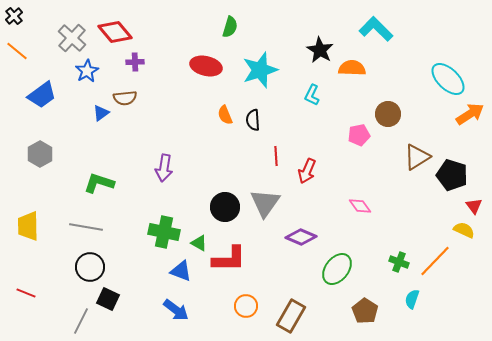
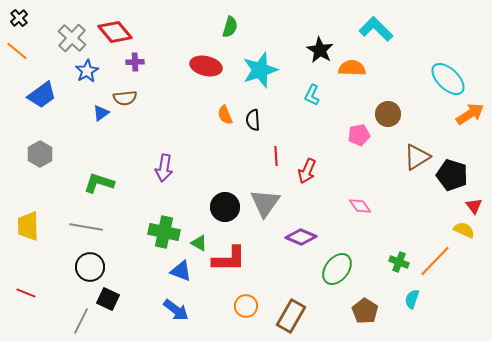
black cross at (14, 16): moved 5 px right, 2 px down
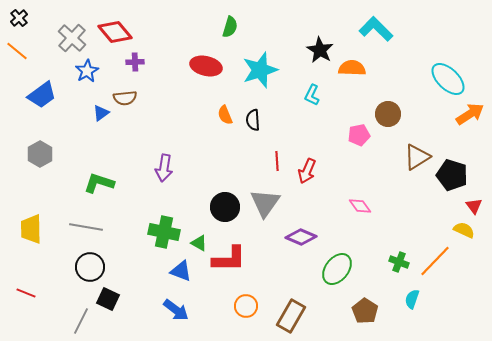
red line at (276, 156): moved 1 px right, 5 px down
yellow trapezoid at (28, 226): moved 3 px right, 3 px down
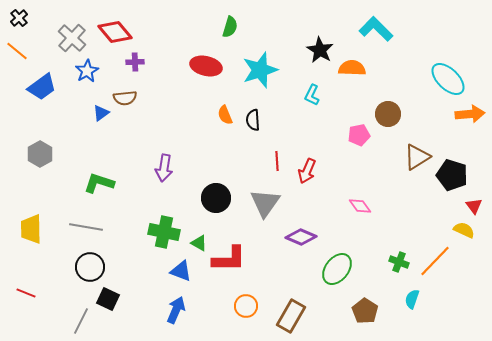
blue trapezoid at (42, 95): moved 8 px up
orange arrow at (470, 114): rotated 28 degrees clockwise
black circle at (225, 207): moved 9 px left, 9 px up
blue arrow at (176, 310): rotated 104 degrees counterclockwise
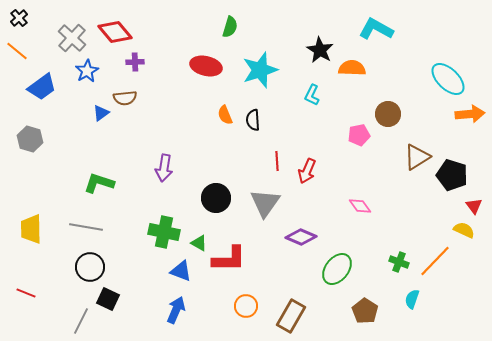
cyan L-shape at (376, 29): rotated 16 degrees counterclockwise
gray hexagon at (40, 154): moved 10 px left, 15 px up; rotated 15 degrees counterclockwise
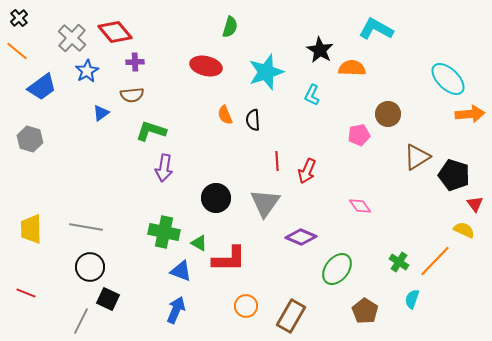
cyan star at (260, 70): moved 6 px right, 2 px down
brown semicircle at (125, 98): moved 7 px right, 3 px up
black pentagon at (452, 175): moved 2 px right
green L-shape at (99, 183): moved 52 px right, 52 px up
red triangle at (474, 206): moved 1 px right, 2 px up
green cross at (399, 262): rotated 12 degrees clockwise
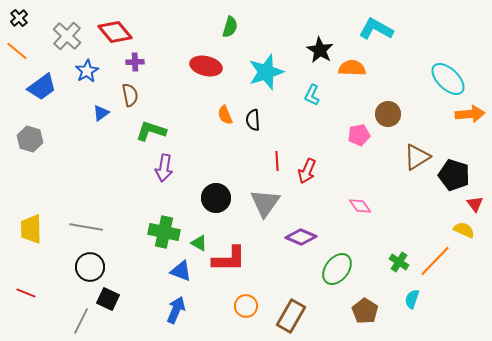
gray cross at (72, 38): moved 5 px left, 2 px up
brown semicircle at (132, 95): moved 2 px left; rotated 95 degrees counterclockwise
